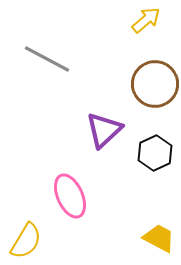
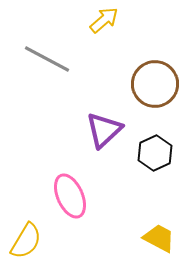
yellow arrow: moved 42 px left
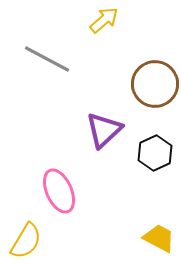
pink ellipse: moved 11 px left, 5 px up
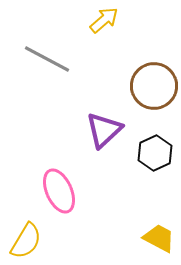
brown circle: moved 1 px left, 2 px down
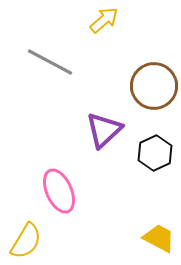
gray line: moved 3 px right, 3 px down
